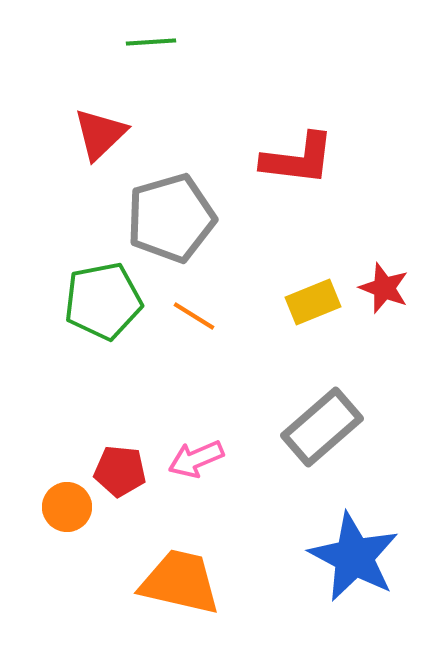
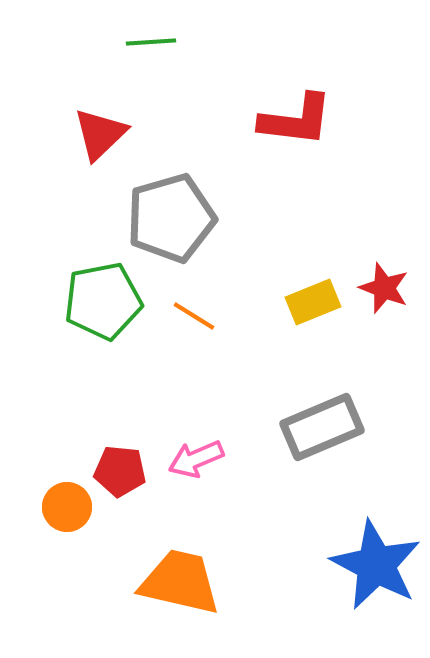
red L-shape: moved 2 px left, 39 px up
gray rectangle: rotated 18 degrees clockwise
blue star: moved 22 px right, 8 px down
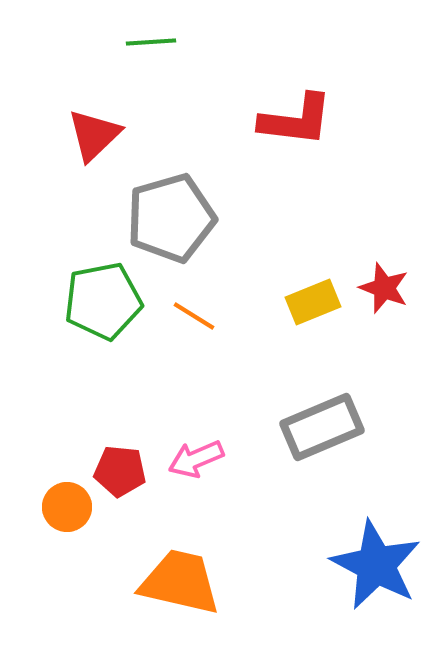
red triangle: moved 6 px left, 1 px down
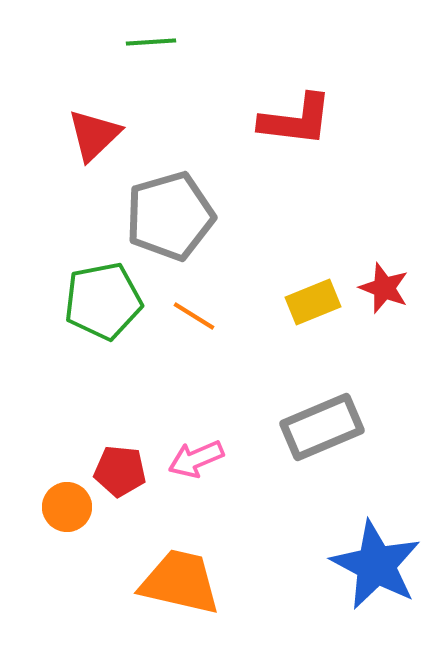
gray pentagon: moved 1 px left, 2 px up
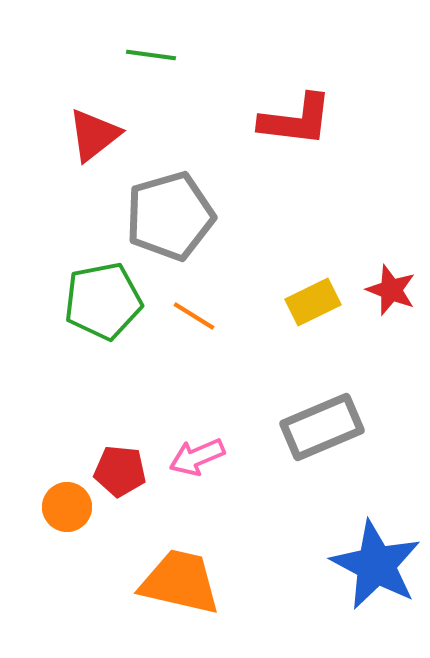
green line: moved 13 px down; rotated 12 degrees clockwise
red triangle: rotated 6 degrees clockwise
red star: moved 7 px right, 2 px down
yellow rectangle: rotated 4 degrees counterclockwise
pink arrow: moved 1 px right, 2 px up
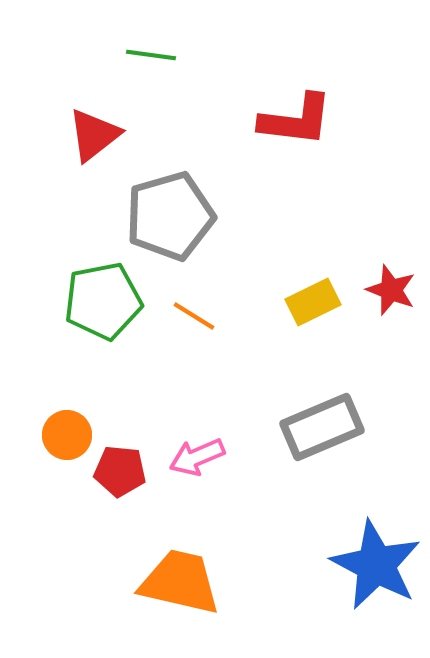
orange circle: moved 72 px up
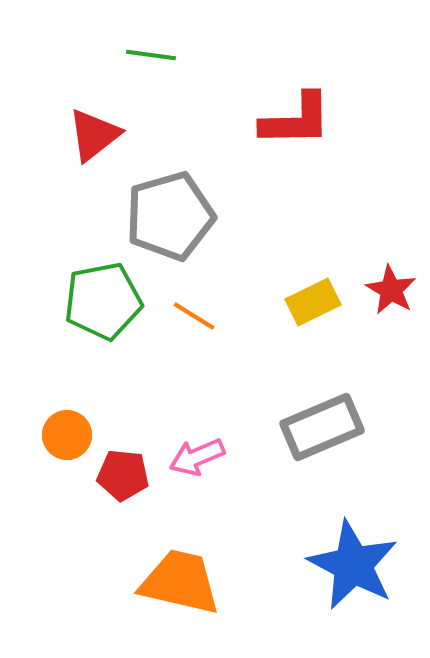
red L-shape: rotated 8 degrees counterclockwise
red star: rotated 9 degrees clockwise
red pentagon: moved 3 px right, 4 px down
blue star: moved 23 px left
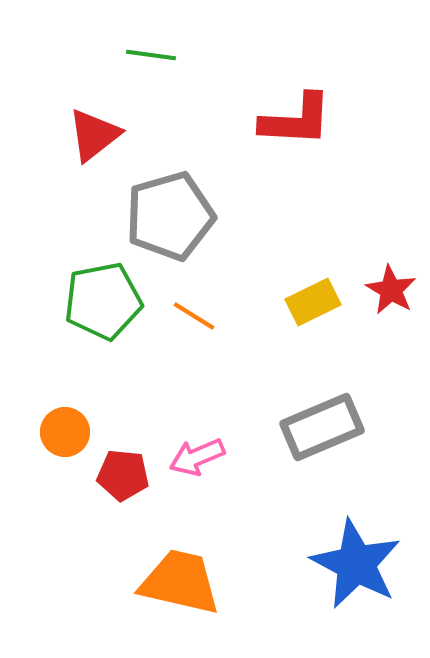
red L-shape: rotated 4 degrees clockwise
orange circle: moved 2 px left, 3 px up
blue star: moved 3 px right, 1 px up
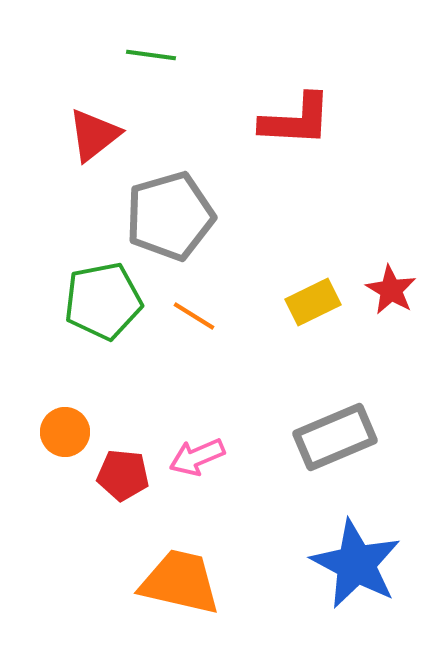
gray rectangle: moved 13 px right, 10 px down
